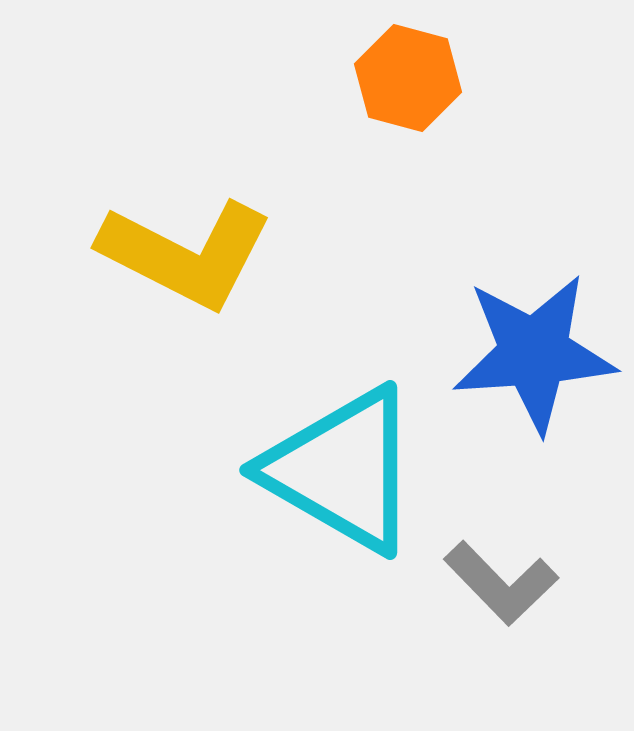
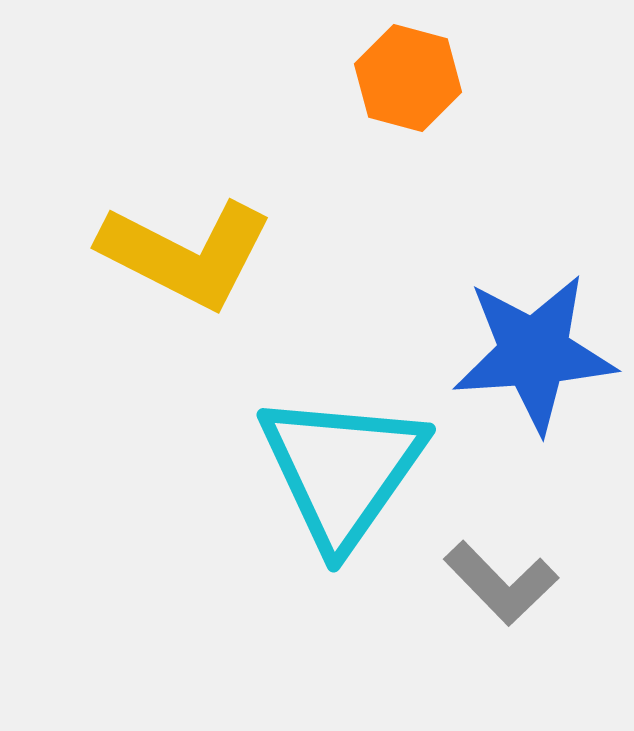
cyan triangle: rotated 35 degrees clockwise
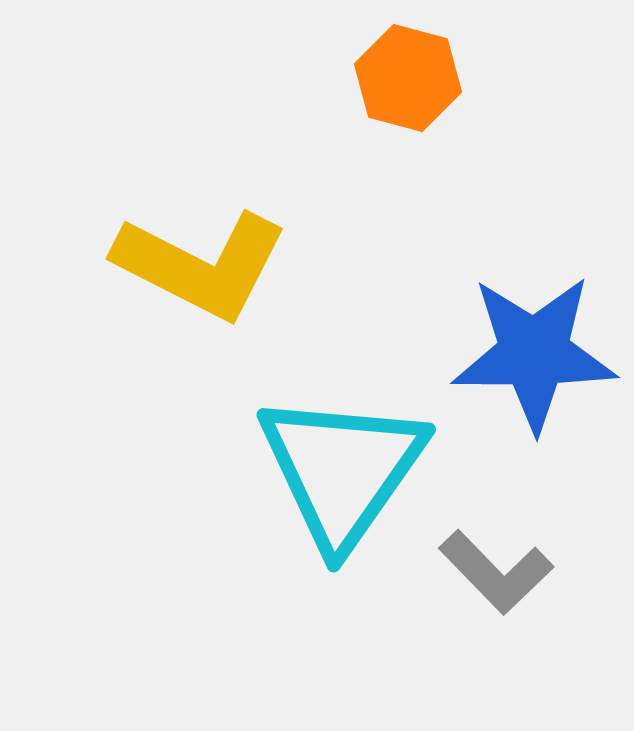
yellow L-shape: moved 15 px right, 11 px down
blue star: rotated 4 degrees clockwise
gray L-shape: moved 5 px left, 11 px up
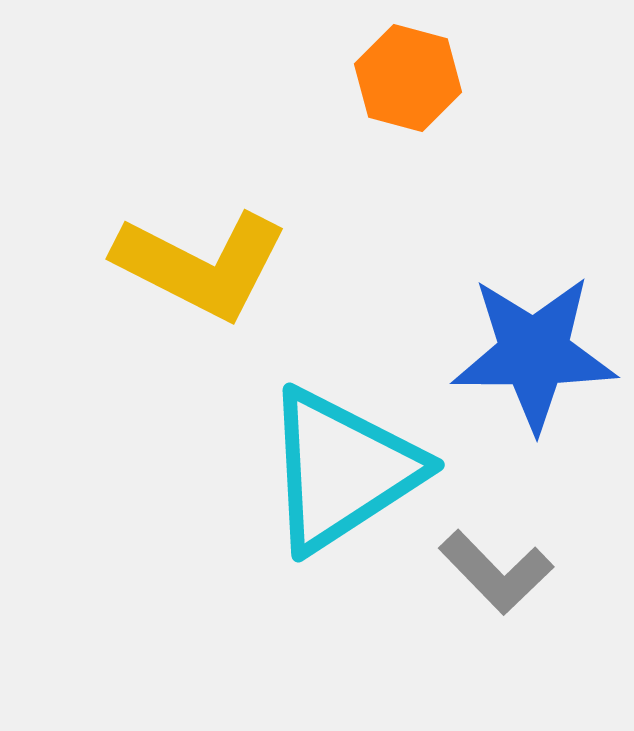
cyan triangle: rotated 22 degrees clockwise
